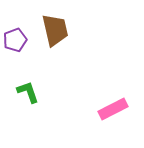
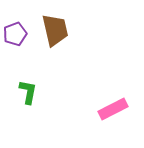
purple pentagon: moved 6 px up
green L-shape: rotated 30 degrees clockwise
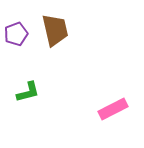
purple pentagon: moved 1 px right
green L-shape: rotated 65 degrees clockwise
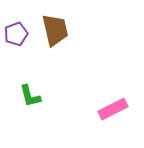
green L-shape: moved 2 px right, 4 px down; rotated 90 degrees clockwise
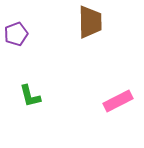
brown trapezoid: moved 35 px right, 8 px up; rotated 12 degrees clockwise
pink rectangle: moved 5 px right, 8 px up
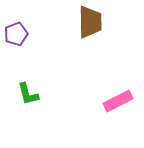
green L-shape: moved 2 px left, 2 px up
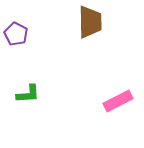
purple pentagon: rotated 25 degrees counterclockwise
green L-shape: rotated 80 degrees counterclockwise
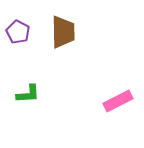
brown trapezoid: moved 27 px left, 10 px down
purple pentagon: moved 2 px right, 2 px up
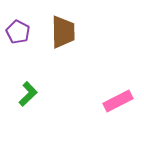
green L-shape: rotated 40 degrees counterclockwise
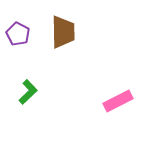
purple pentagon: moved 2 px down
green L-shape: moved 2 px up
